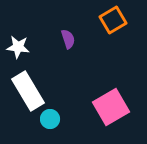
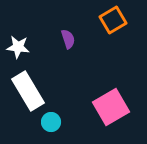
cyan circle: moved 1 px right, 3 px down
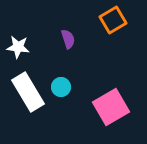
white rectangle: moved 1 px down
cyan circle: moved 10 px right, 35 px up
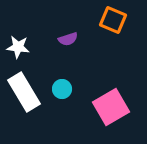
orange square: rotated 36 degrees counterclockwise
purple semicircle: rotated 90 degrees clockwise
cyan circle: moved 1 px right, 2 px down
white rectangle: moved 4 px left
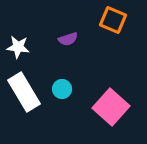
pink square: rotated 18 degrees counterclockwise
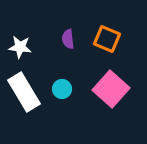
orange square: moved 6 px left, 19 px down
purple semicircle: rotated 102 degrees clockwise
white star: moved 2 px right
pink square: moved 18 px up
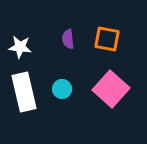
orange square: rotated 12 degrees counterclockwise
white rectangle: rotated 18 degrees clockwise
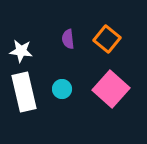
orange square: rotated 28 degrees clockwise
white star: moved 1 px right, 4 px down
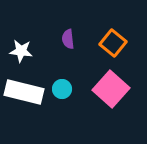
orange square: moved 6 px right, 4 px down
white rectangle: rotated 63 degrees counterclockwise
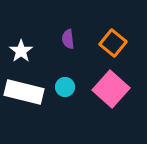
white star: rotated 30 degrees clockwise
cyan circle: moved 3 px right, 2 px up
